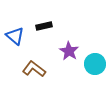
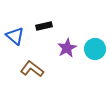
purple star: moved 2 px left, 3 px up; rotated 12 degrees clockwise
cyan circle: moved 15 px up
brown L-shape: moved 2 px left
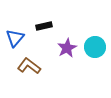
blue triangle: moved 2 px down; rotated 30 degrees clockwise
cyan circle: moved 2 px up
brown L-shape: moved 3 px left, 3 px up
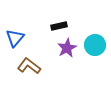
black rectangle: moved 15 px right
cyan circle: moved 2 px up
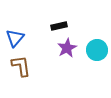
cyan circle: moved 2 px right, 5 px down
brown L-shape: moved 8 px left; rotated 45 degrees clockwise
